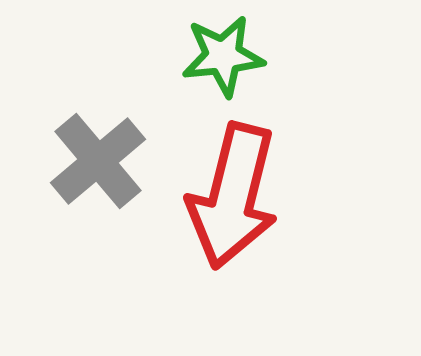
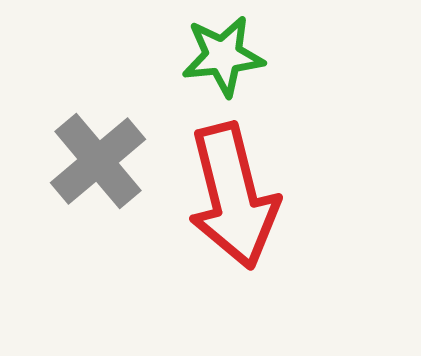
red arrow: rotated 28 degrees counterclockwise
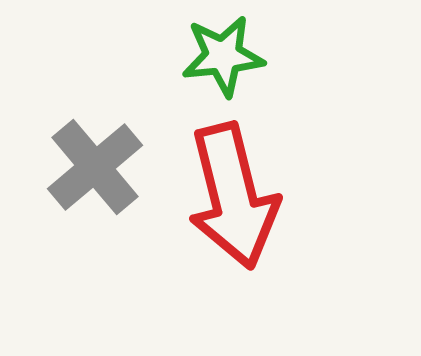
gray cross: moved 3 px left, 6 px down
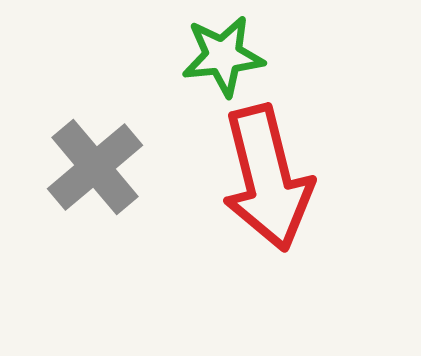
red arrow: moved 34 px right, 18 px up
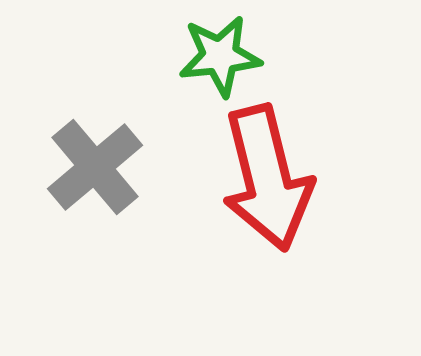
green star: moved 3 px left
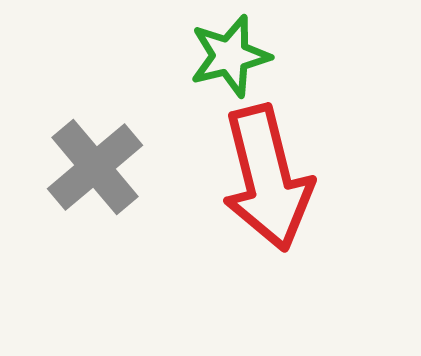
green star: moved 10 px right; rotated 8 degrees counterclockwise
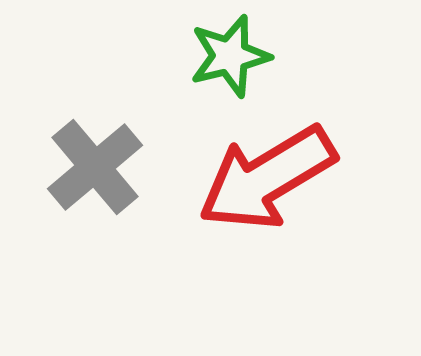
red arrow: rotated 73 degrees clockwise
